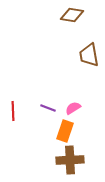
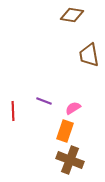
purple line: moved 4 px left, 7 px up
brown cross: rotated 24 degrees clockwise
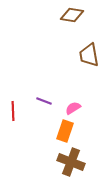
brown cross: moved 1 px right, 2 px down
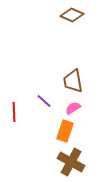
brown diamond: rotated 15 degrees clockwise
brown trapezoid: moved 16 px left, 26 px down
purple line: rotated 21 degrees clockwise
red line: moved 1 px right, 1 px down
brown cross: rotated 8 degrees clockwise
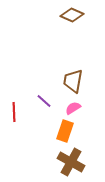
brown trapezoid: rotated 20 degrees clockwise
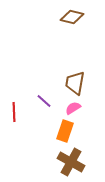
brown diamond: moved 2 px down; rotated 10 degrees counterclockwise
brown trapezoid: moved 2 px right, 2 px down
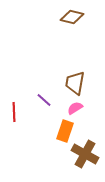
purple line: moved 1 px up
pink semicircle: moved 2 px right
brown cross: moved 14 px right, 8 px up
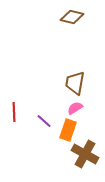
purple line: moved 21 px down
orange rectangle: moved 3 px right, 1 px up
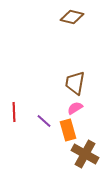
orange rectangle: rotated 35 degrees counterclockwise
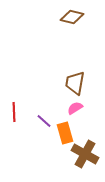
orange rectangle: moved 3 px left, 3 px down
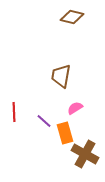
brown trapezoid: moved 14 px left, 7 px up
